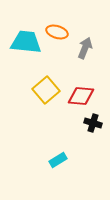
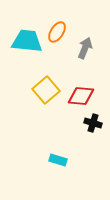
orange ellipse: rotated 75 degrees counterclockwise
cyan trapezoid: moved 1 px right, 1 px up
cyan rectangle: rotated 48 degrees clockwise
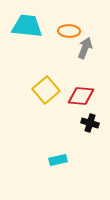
orange ellipse: moved 12 px right, 1 px up; rotated 60 degrees clockwise
cyan trapezoid: moved 15 px up
black cross: moved 3 px left
cyan rectangle: rotated 30 degrees counterclockwise
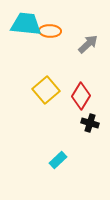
cyan trapezoid: moved 1 px left, 2 px up
orange ellipse: moved 19 px left
gray arrow: moved 3 px right, 4 px up; rotated 25 degrees clockwise
red diamond: rotated 64 degrees counterclockwise
cyan rectangle: rotated 30 degrees counterclockwise
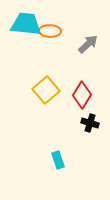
red diamond: moved 1 px right, 1 px up
cyan rectangle: rotated 66 degrees counterclockwise
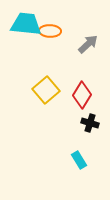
cyan rectangle: moved 21 px right; rotated 12 degrees counterclockwise
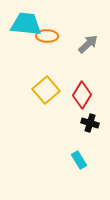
orange ellipse: moved 3 px left, 5 px down
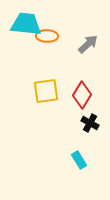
yellow square: moved 1 px down; rotated 32 degrees clockwise
black cross: rotated 12 degrees clockwise
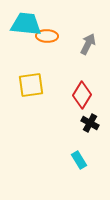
gray arrow: rotated 20 degrees counterclockwise
yellow square: moved 15 px left, 6 px up
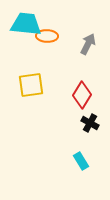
cyan rectangle: moved 2 px right, 1 px down
